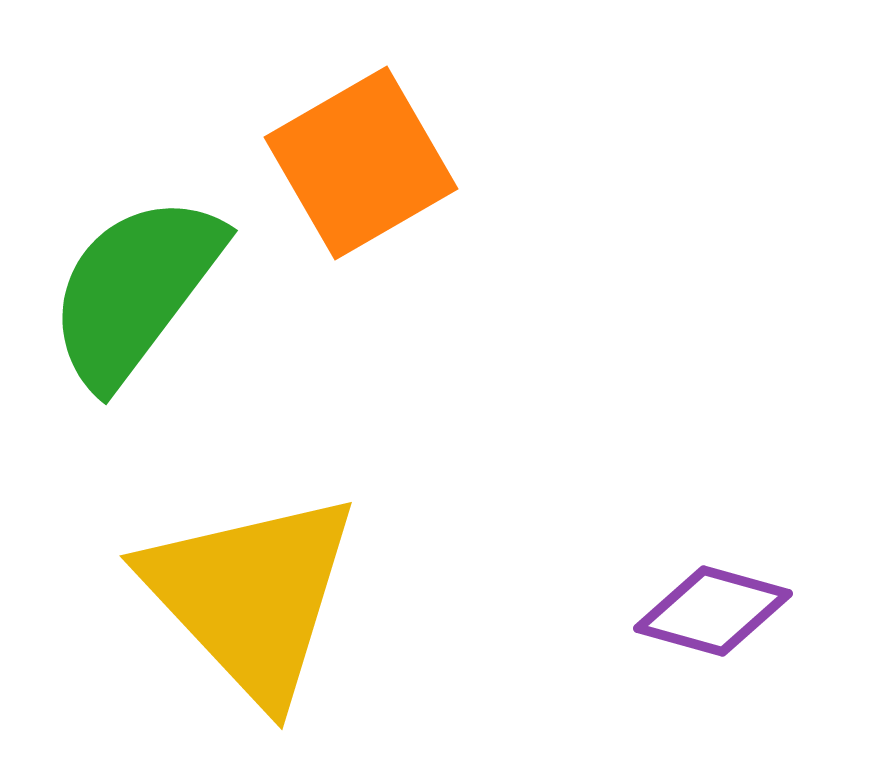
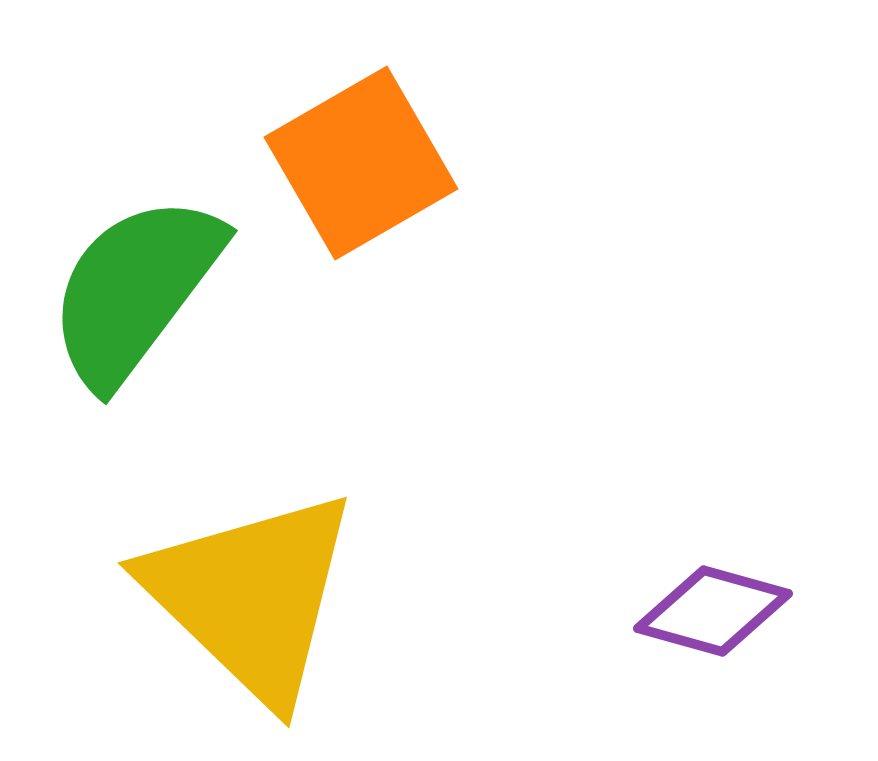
yellow triangle: rotated 3 degrees counterclockwise
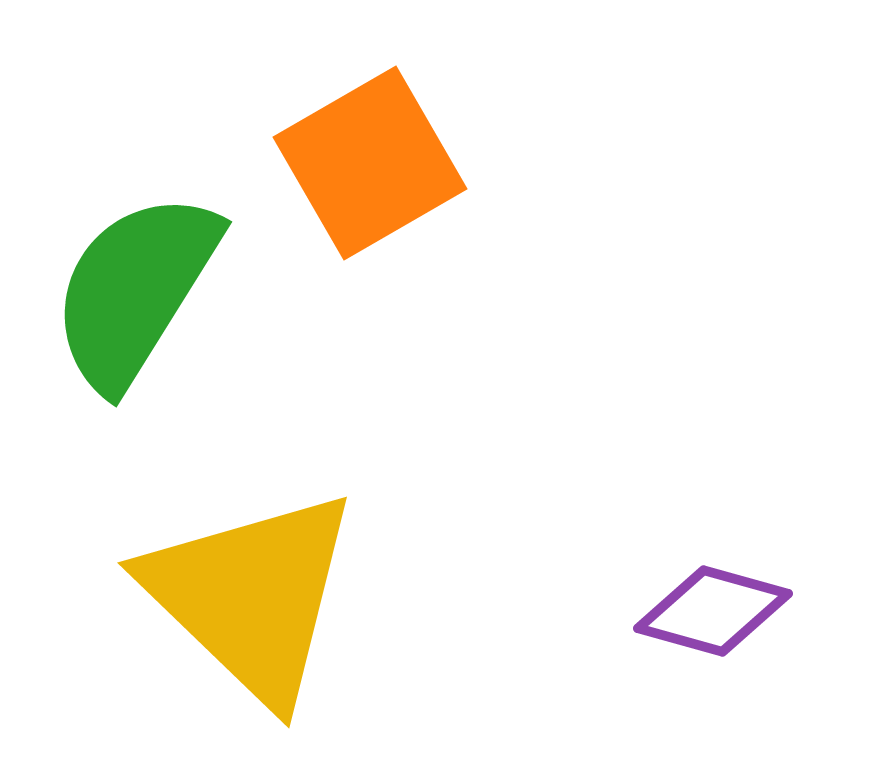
orange square: moved 9 px right
green semicircle: rotated 5 degrees counterclockwise
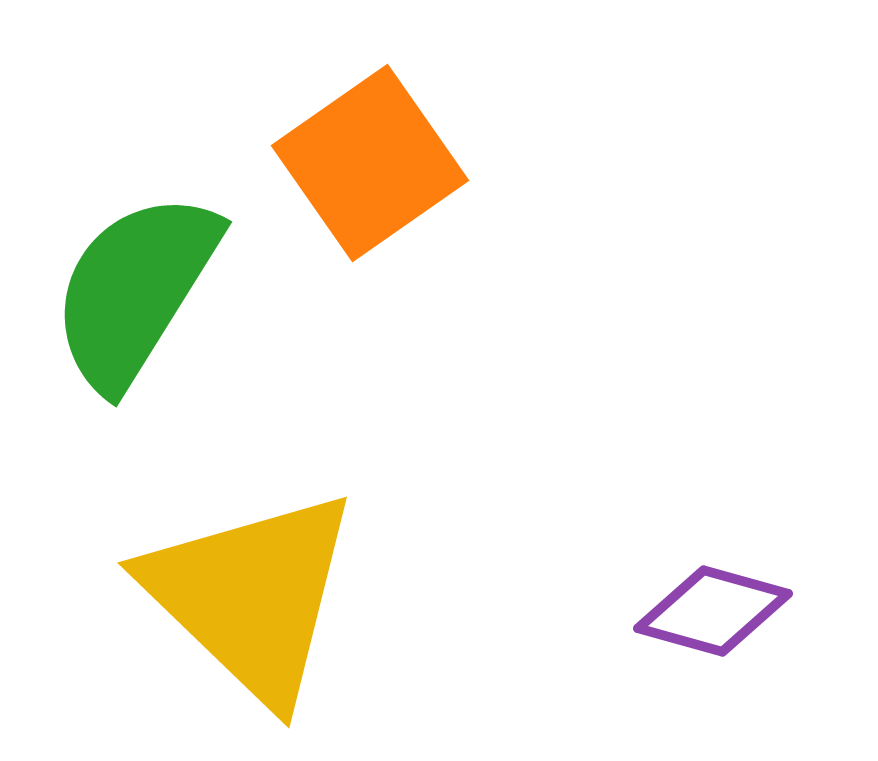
orange square: rotated 5 degrees counterclockwise
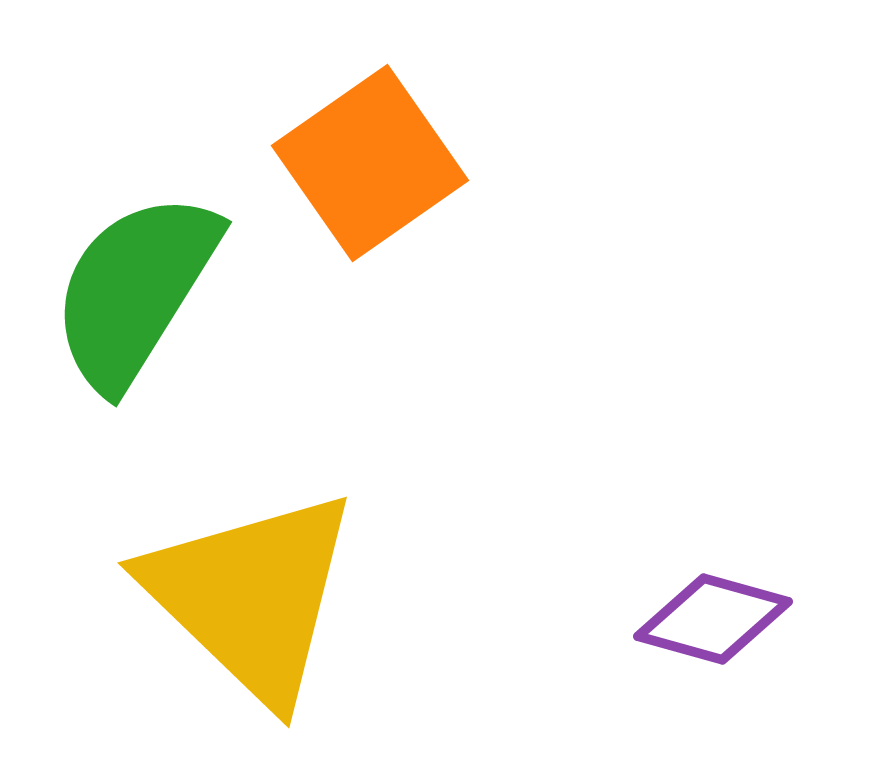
purple diamond: moved 8 px down
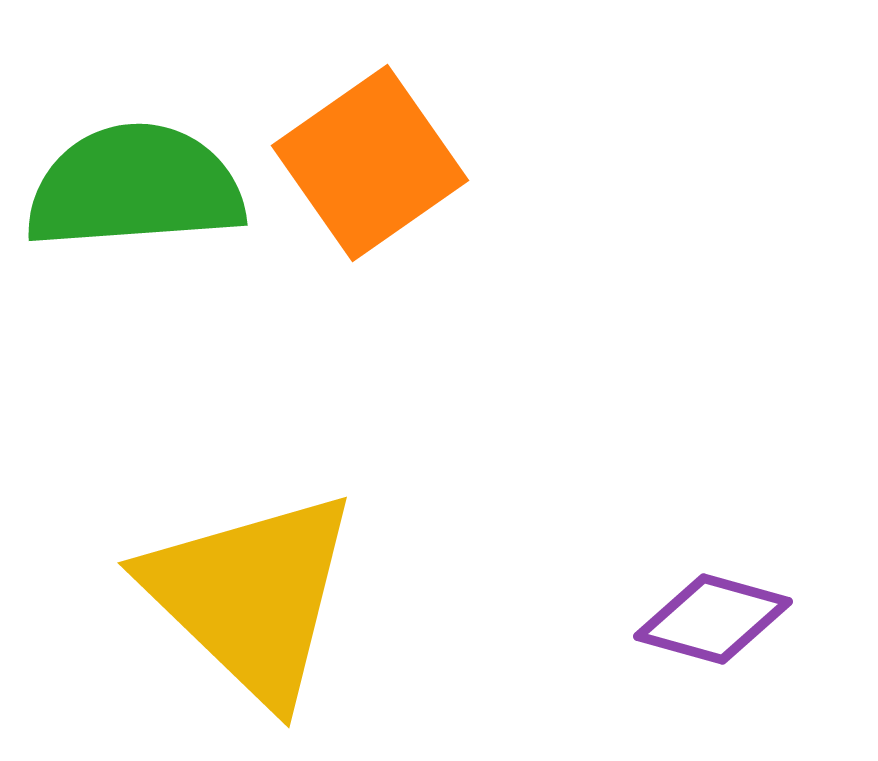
green semicircle: moved 103 px up; rotated 54 degrees clockwise
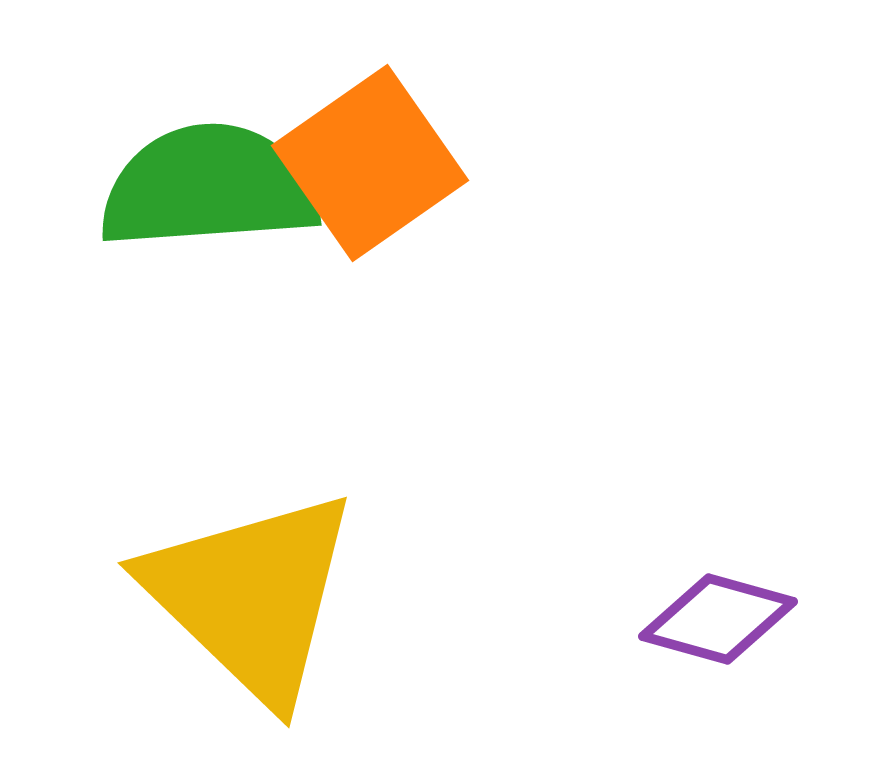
green semicircle: moved 74 px right
purple diamond: moved 5 px right
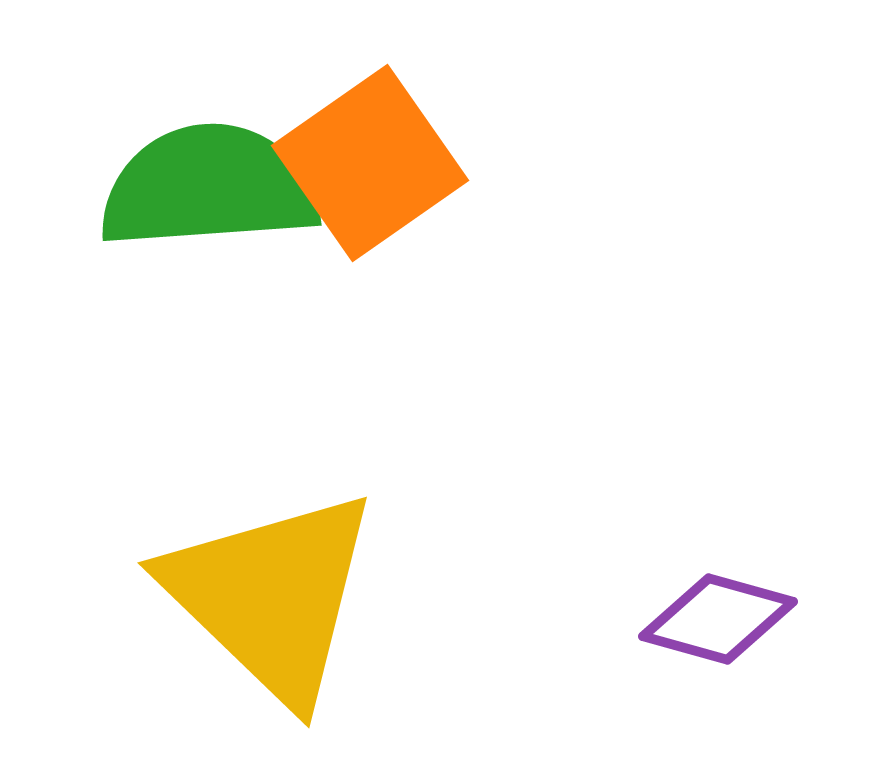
yellow triangle: moved 20 px right
